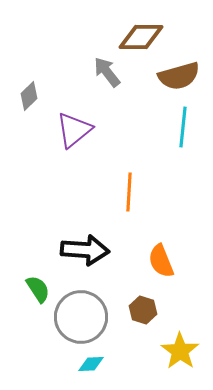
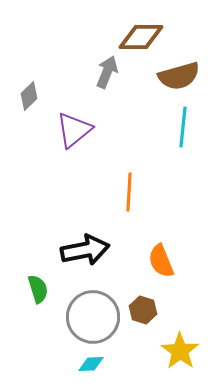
gray arrow: rotated 60 degrees clockwise
black arrow: rotated 15 degrees counterclockwise
green semicircle: rotated 16 degrees clockwise
gray circle: moved 12 px right
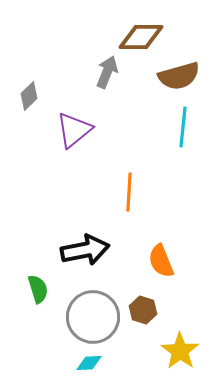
cyan diamond: moved 2 px left, 1 px up
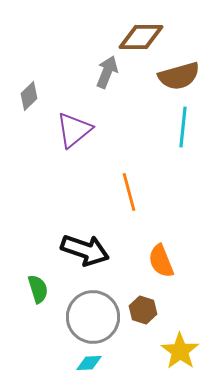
orange line: rotated 18 degrees counterclockwise
black arrow: rotated 30 degrees clockwise
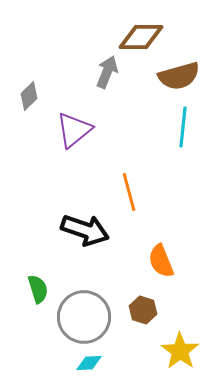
black arrow: moved 20 px up
gray circle: moved 9 px left
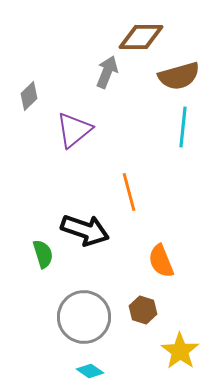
green semicircle: moved 5 px right, 35 px up
cyan diamond: moved 1 px right, 8 px down; rotated 36 degrees clockwise
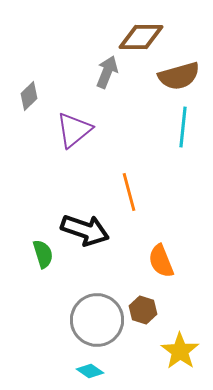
gray circle: moved 13 px right, 3 px down
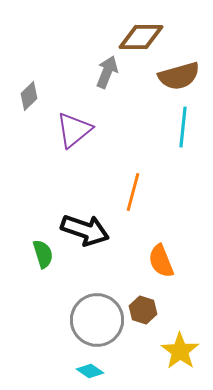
orange line: moved 4 px right; rotated 30 degrees clockwise
